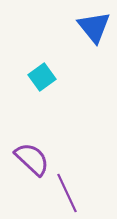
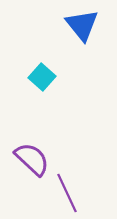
blue triangle: moved 12 px left, 2 px up
cyan square: rotated 12 degrees counterclockwise
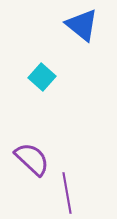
blue triangle: rotated 12 degrees counterclockwise
purple line: rotated 15 degrees clockwise
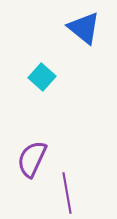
blue triangle: moved 2 px right, 3 px down
purple semicircle: rotated 108 degrees counterclockwise
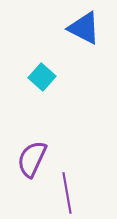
blue triangle: rotated 12 degrees counterclockwise
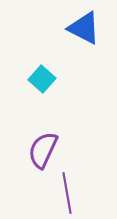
cyan square: moved 2 px down
purple semicircle: moved 11 px right, 9 px up
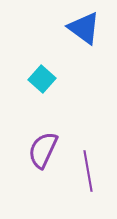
blue triangle: rotated 9 degrees clockwise
purple line: moved 21 px right, 22 px up
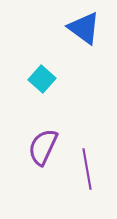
purple semicircle: moved 3 px up
purple line: moved 1 px left, 2 px up
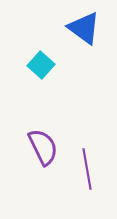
cyan square: moved 1 px left, 14 px up
purple semicircle: rotated 129 degrees clockwise
